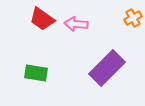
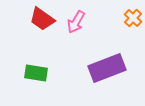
orange cross: rotated 18 degrees counterclockwise
pink arrow: moved 2 px up; rotated 65 degrees counterclockwise
purple rectangle: rotated 24 degrees clockwise
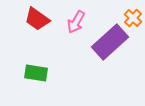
red trapezoid: moved 5 px left
purple rectangle: moved 3 px right, 26 px up; rotated 21 degrees counterclockwise
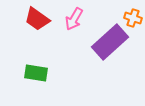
orange cross: rotated 24 degrees counterclockwise
pink arrow: moved 2 px left, 3 px up
